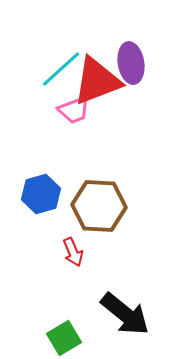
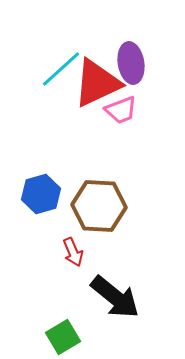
red triangle: moved 2 px down; rotated 4 degrees counterclockwise
pink trapezoid: moved 47 px right
black arrow: moved 10 px left, 17 px up
green square: moved 1 px left, 1 px up
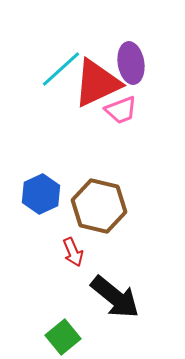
blue hexagon: rotated 9 degrees counterclockwise
brown hexagon: rotated 10 degrees clockwise
green square: rotated 8 degrees counterclockwise
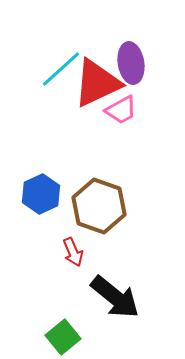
pink trapezoid: rotated 8 degrees counterclockwise
brown hexagon: rotated 6 degrees clockwise
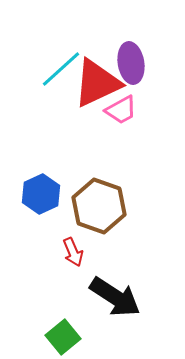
black arrow: rotated 6 degrees counterclockwise
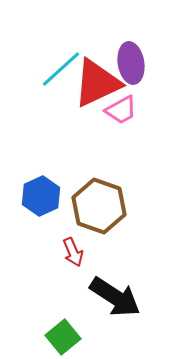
blue hexagon: moved 2 px down
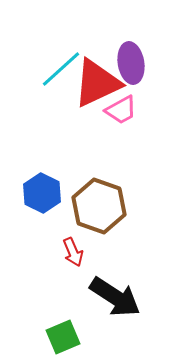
blue hexagon: moved 1 px right, 3 px up; rotated 9 degrees counterclockwise
green square: rotated 16 degrees clockwise
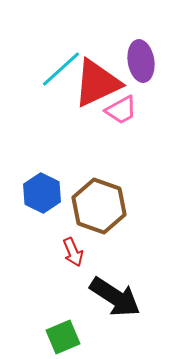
purple ellipse: moved 10 px right, 2 px up
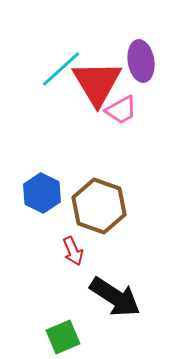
red triangle: rotated 36 degrees counterclockwise
red arrow: moved 1 px up
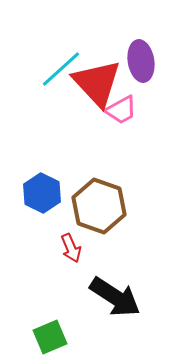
red triangle: rotated 12 degrees counterclockwise
red arrow: moved 2 px left, 3 px up
green square: moved 13 px left
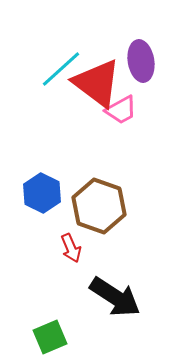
red triangle: rotated 10 degrees counterclockwise
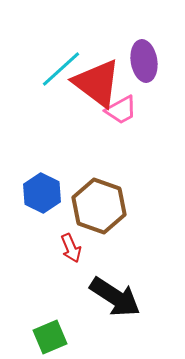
purple ellipse: moved 3 px right
